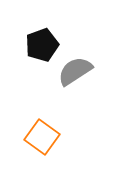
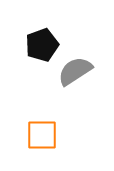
orange square: moved 2 px up; rotated 36 degrees counterclockwise
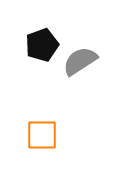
gray semicircle: moved 5 px right, 10 px up
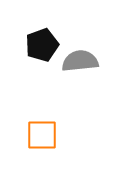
gray semicircle: rotated 27 degrees clockwise
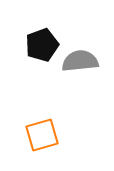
orange square: rotated 16 degrees counterclockwise
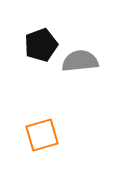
black pentagon: moved 1 px left
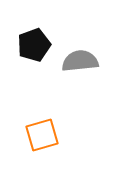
black pentagon: moved 7 px left
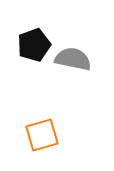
gray semicircle: moved 7 px left, 2 px up; rotated 18 degrees clockwise
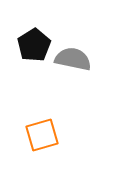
black pentagon: rotated 12 degrees counterclockwise
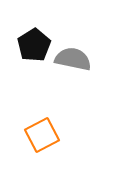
orange square: rotated 12 degrees counterclockwise
